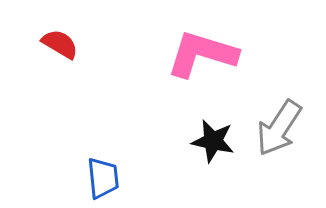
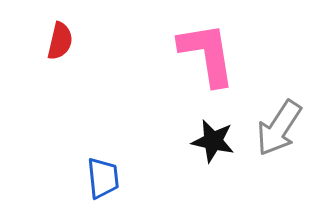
red semicircle: moved 3 px up; rotated 72 degrees clockwise
pink L-shape: moved 5 px right; rotated 64 degrees clockwise
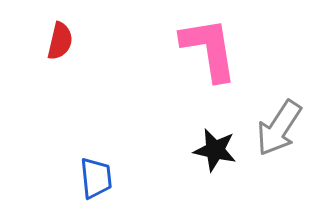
pink L-shape: moved 2 px right, 5 px up
black star: moved 2 px right, 9 px down
blue trapezoid: moved 7 px left
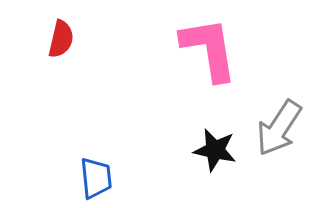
red semicircle: moved 1 px right, 2 px up
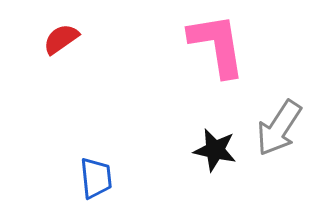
red semicircle: rotated 138 degrees counterclockwise
pink L-shape: moved 8 px right, 4 px up
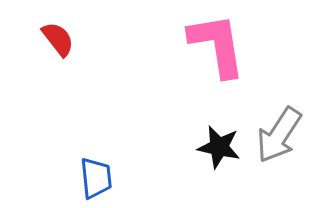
red semicircle: moved 3 px left; rotated 87 degrees clockwise
gray arrow: moved 7 px down
black star: moved 4 px right, 3 px up
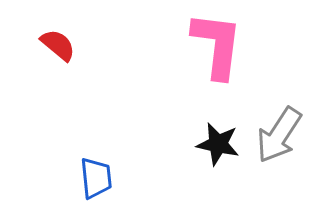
red semicircle: moved 6 px down; rotated 12 degrees counterclockwise
pink L-shape: rotated 16 degrees clockwise
black star: moved 1 px left, 3 px up
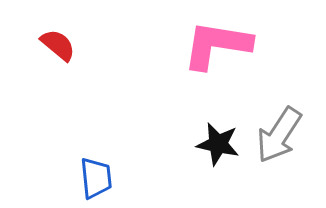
pink L-shape: rotated 88 degrees counterclockwise
